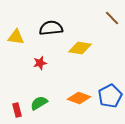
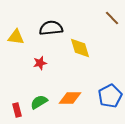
yellow diamond: rotated 65 degrees clockwise
orange diamond: moved 9 px left; rotated 20 degrees counterclockwise
green semicircle: moved 1 px up
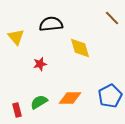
black semicircle: moved 4 px up
yellow triangle: rotated 42 degrees clockwise
red star: moved 1 px down
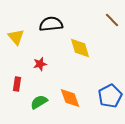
brown line: moved 2 px down
orange diamond: rotated 70 degrees clockwise
red rectangle: moved 26 px up; rotated 24 degrees clockwise
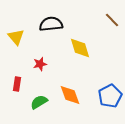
orange diamond: moved 3 px up
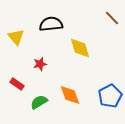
brown line: moved 2 px up
red rectangle: rotated 64 degrees counterclockwise
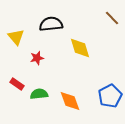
red star: moved 3 px left, 6 px up
orange diamond: moved 6 px down
green semicircle: moved 8 px up; rotated 24 degrees clockwise
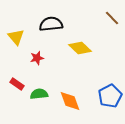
yellow diamond: rotated 30 degrees counterclockwise
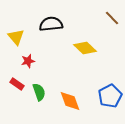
yellow diamond: moved 5 px right
red star: moved 9 px left, 3 px down
green semicircle: moved 2 px up; rotated 78 degrees clockwise
